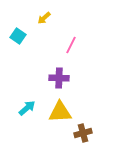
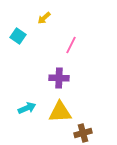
cyan arrow: rotated 18 degrees clockwise
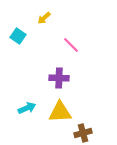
pink line: rotated 72 degrees counterclockwise
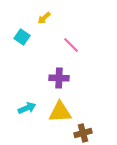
cyan square: moved 4 px right, 1 px down
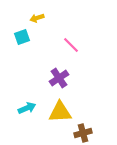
yellow arrow: moved 7 px left; rotated 24 degrees clockwise
cyan square: rotated 35 degrees clockwise
purple cross: rotated 36 degrees counterclockwise
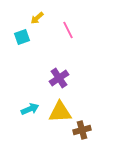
yellow arrow: rotated 24 degrees counterclockwise
pink line: moved 3 px left, 15 px up; rotated 18 degrees clockwise
cyan arrow: moved 3 px right, 1 px down
brown cross: moved 1 px left, 3 px up
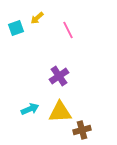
cyan square: moved 6 px left, 9 px up
purple cross: moved 2 px up
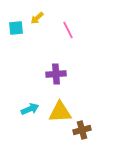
cyan square: rotated 14 degrees clockwise
purple cross: moved 3 px left, 2 px up; rotated 30 degrees clockwise
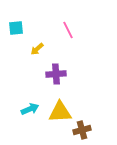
yellow arrow: moved 31 px down
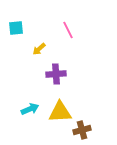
yellow arrow: moved 2 px right
